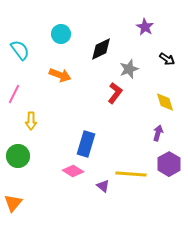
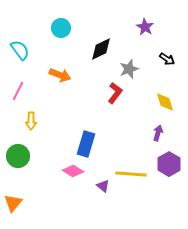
cyan circle: moved 6 px up
pink line: moved 4 px right, 3 px up
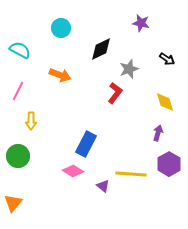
purple star: moved 4 px left, 4 px up; rotated 18 degrees counterclockwise
cyan semicircle: rotated 25 degrees counterclockwise
blue rectangle: rotated 10 degrees clockwise
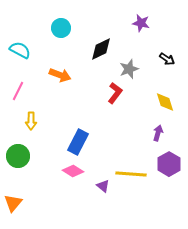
blue rectangle: moved 8 px left, 2 px up
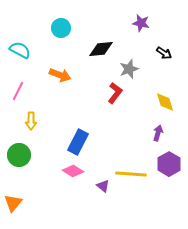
black diamond: rotated 20 degrees clockwise
black arrow: moved 3 px left, 6 px up
green circle: moved 1 px right, 1 px up
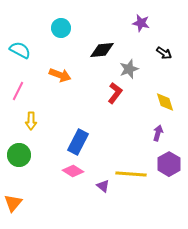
black diamond: moved 1 px right, 1 px down
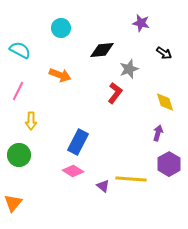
yellow line: moved 5 px down
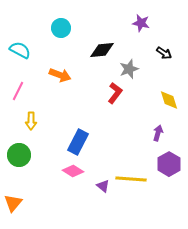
yellow diamond: moved 4 px right, 2 px up
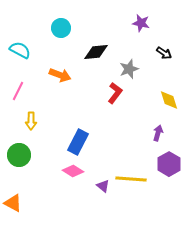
black diamond: moved 6 px left, 2 px down
orange triangle: rotated 42 degrees counterclockwise
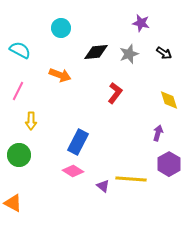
gray star: moved 15 px up
